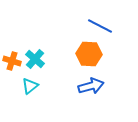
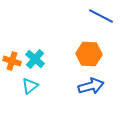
blue line: moved 1 px right, 10 px up
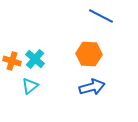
blue arrow: moved 1 px right, 1 px down
